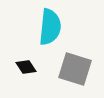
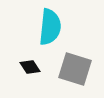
black diamond: moved 4 px right
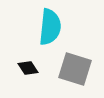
black diamond: moved 2 px left, 1 px down
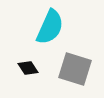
cyan semicircle: rotated 18 degrees clockwise
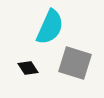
gray square: moved 6 px up
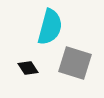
cyan semicircle: rotated 9 degrees counterclockwise
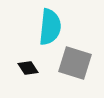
cyan semicircle: rotated 9 degrees counterclockwise
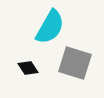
cyan semicircle: rotated 24 degrees clockwise
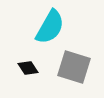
gray square: moved 1 px left, 4 px down
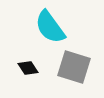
cyan semicircle: rotated 114 degrees clockwise
